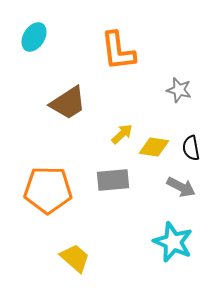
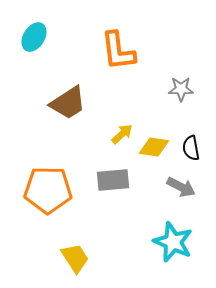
gray star: moved 2 px right, 1 px up; rotated 15 degrees counterclockwise
yellow trapezoid: rotated 16 degrees clockwise
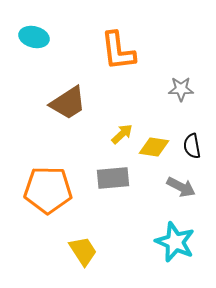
cyan ellipse: rotated 72 degrees clockwise
black semicircle: moved 1 px right, 2 px up
gray rectangle: moved 2 px up
cyan star: moved 2 px right
yellow trapezoid: moved 8 px right, 7 px up
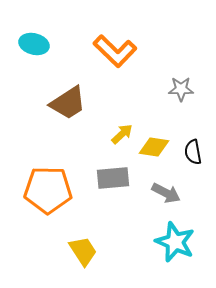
cyan ellipse: moved 7 px down
orange L-shape: moved 3 px left; rotated 39 degrees counterclockwise
black semicircle: moved 1 px right, 6 px down
gray arrow: moved 15 px left, 6 px down
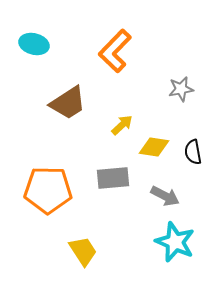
orange L-shape: rotated 90 degrees clockwise
gray star: rotated 10 degrees counterclockwise
yellow arrow: moved 9 px up
gray arrow: moved 1 px left, 3 px down
